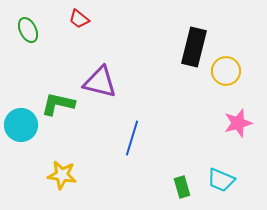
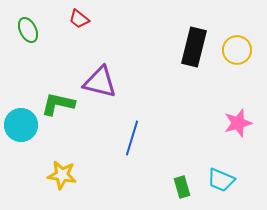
yellow circle: moved 11 px right, 21 px up
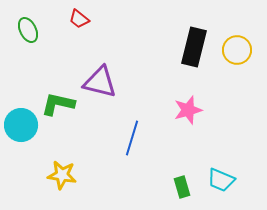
pink star: moved 50 px left, 13 px up
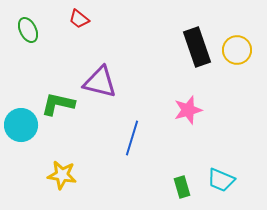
black rectangle: moved 3 px right; rotated 33 degrees counterclockwise
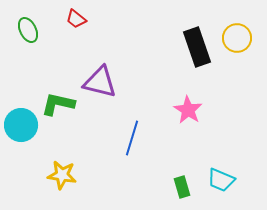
red trapezoid: moved 3 px left
yellow circle: moved 12 px up
pink star: rotated 24 degrees counterclockwise
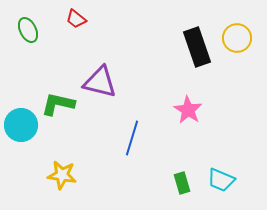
green rectangle: moved 4 px up
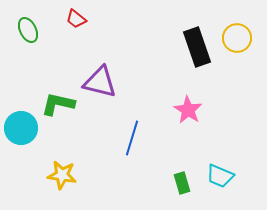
cyan circle: moved 3 px down
cyan trapezoid: moved 1 px left, 4 px up
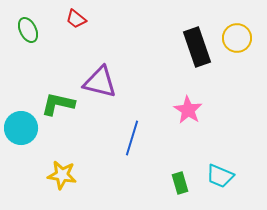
green rectangle: moved 2 px left
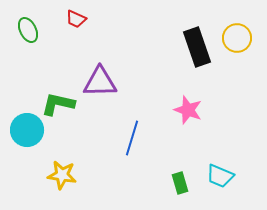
red trapezoid: rotated 15 degrees counterclockwise
purple triangle: rotated 15 degrees counterclockwise
pink star: rotated 12 degrees counterclockwise
cyan circle: moved 6 px right, 2 px down
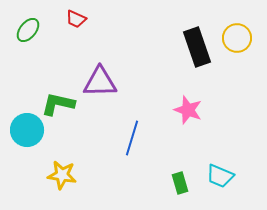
green ellipse: rotated 65 degrees clockwise
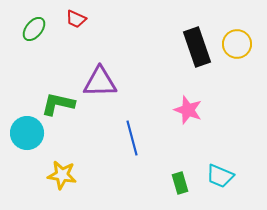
green ellipse: moved 6 px right, 1 px up
yellow circle: moved 6 px down
cyan circle: moved 3 px down
blue line: rotated 32 degrees counterclockwise
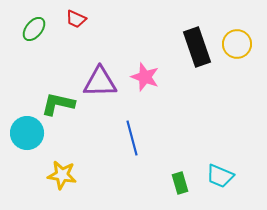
pink star: moved 43 px left, 33 px up
